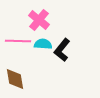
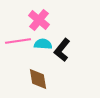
pink line: rotated 10 degrees counterclockwise
brown diamond: moved 23 px right
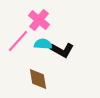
pink line: rotated 40 degrees counterclockwise
black L-shape: rotated 100 degrees counterclockwise
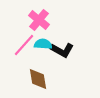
pink line: moved 6 px right, 4 px down
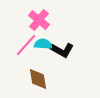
pink line: moved 2 px right
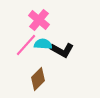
brown diamond: rotated 55 degrees clockwise
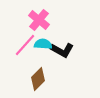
pink line: moved 1 px left
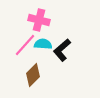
pink cross: rotated 25 degrees counterclockwise
black L-shape: rotated 110 degrees clockwise
brown diamond: moved 5 px left, 4 px up
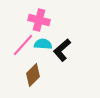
pink line: moved 2 px left
